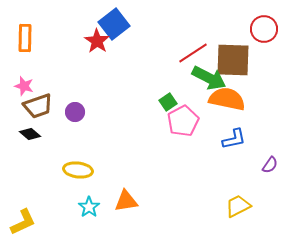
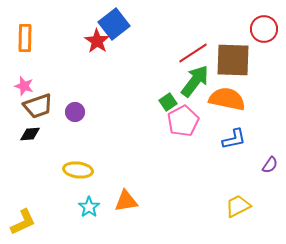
green arrow: moved 14 px left, 3 px down; rotated 80 degrees counterclockwise
black diamond: rotated 45 degrees counterclockwise
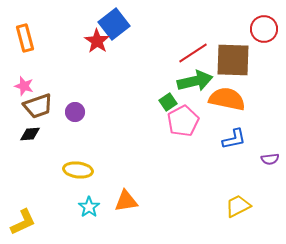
orange rectangle: rotated 16 degrees counterclockwise
green arrow: rotated 40 degrees clockwise
purple semicircle: moved 6 px up; rotated 48 degrees clockwise
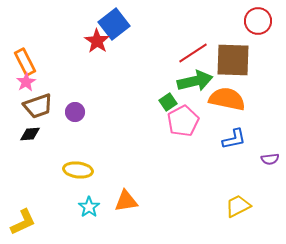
red circle: moved 6 px left, 8 px up
orange rectangle: moved 24 px down; rotated 12 degrees counterclockwise
pink star: moved 2 px right, 4 px up; rotated 24 degrees clockwise
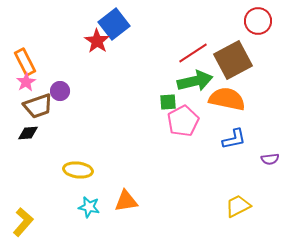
brown square: rotated 30 degrees counterclockwise
green square: rotated 30 degrees clockwise
purple circle: moved 15 px left, 21 px up
black diamond: moved 2 px left, 1 px up
cyan star: rotated 25 degrees counterclockwise
yellow L-shape: rotated 24 degrees counterclockwise
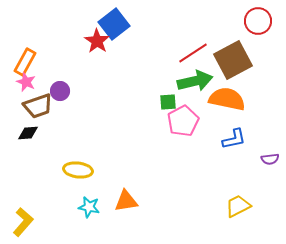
orange rectangle: rotated 56 degrees clockwise
pink star: rotated 18 degrees counterclockwise
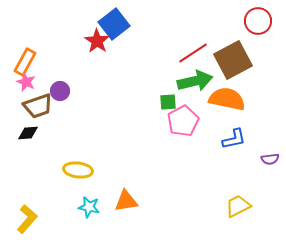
yellow L-shape: moved 4 px right, 3 px up
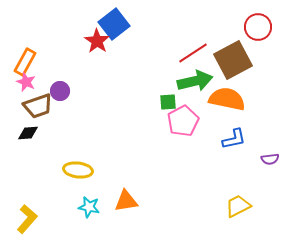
red circle: moved 6 px down
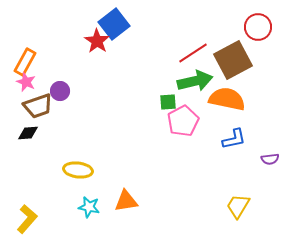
yellow trapezoid: rotated 32 degrees counterclockwise
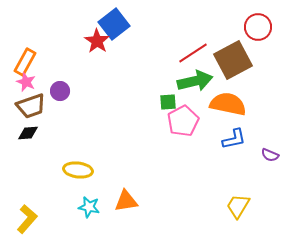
orange semicircle: moved 1 px right, 5 px down
brown trapezoid: moved 7 px left
purple semicircle: moved 4 px up; rotated 30 degrees clockwise
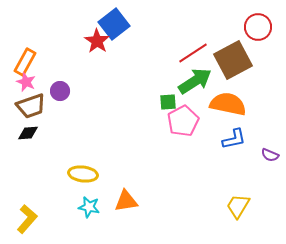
green arrow: rotated 20 degrees counterclockwise
yellow ellipse: moved 5 px right, 4 px down
